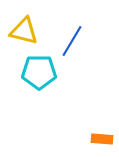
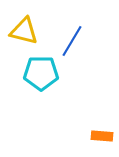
cyan pentagon: moved 2 px right, 1 px down
orange rectangle: moved 3 px up
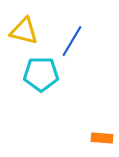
cyan pentagon: moved 1 px down
orange rectangle: moved 2 px down
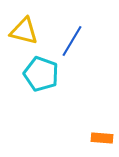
cyan pentagon: rotated 20 degrees clockwise
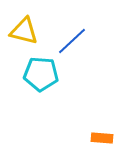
blue line: rotated 16 degrees clockwise
cyan pentagon: rotated 16 degrees counterclockwise
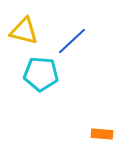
orange rectangle: moved 4 px up
